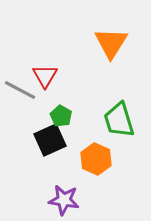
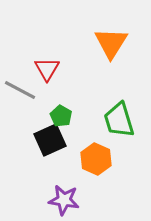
red triangle: moved 2 px right, 7 px up
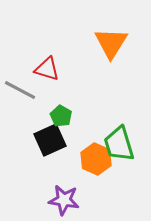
red triangle: rotated 44 degrees counterclockwise
green trapezoid: moved 24 px down
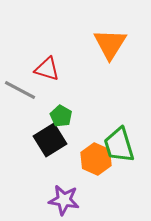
orange triangle: moved 1 px left, 1 px down
black square: rotated 8 degrees counterclockwise
green trapezoid: moved 1 px down
